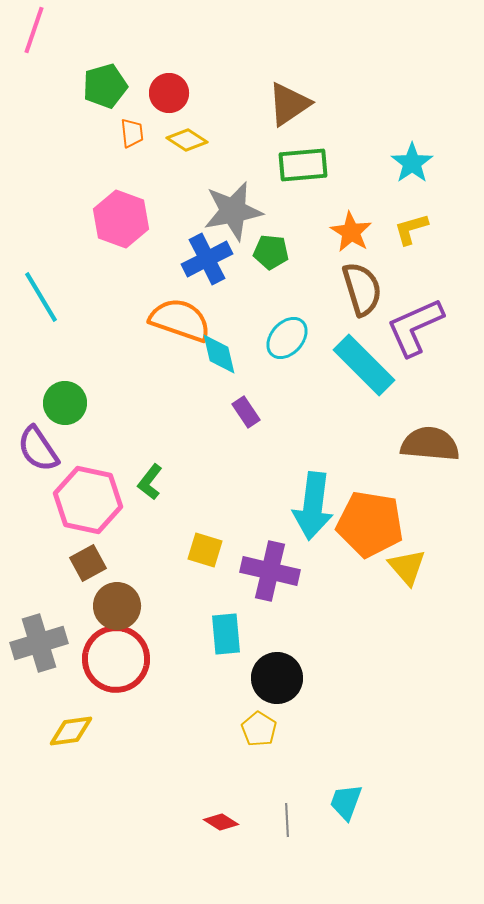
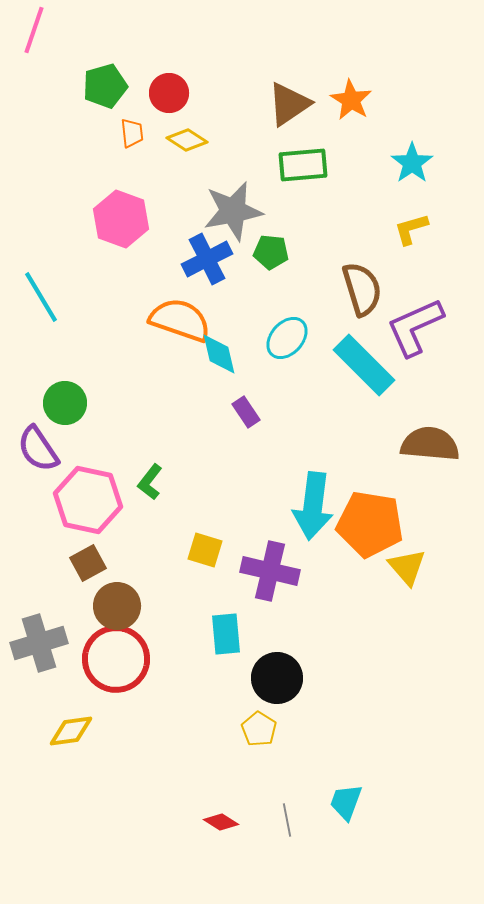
orange star at (351, 232): moved 132 px up
gray line at (287, 820): rotated 8 degrees counterclockwise
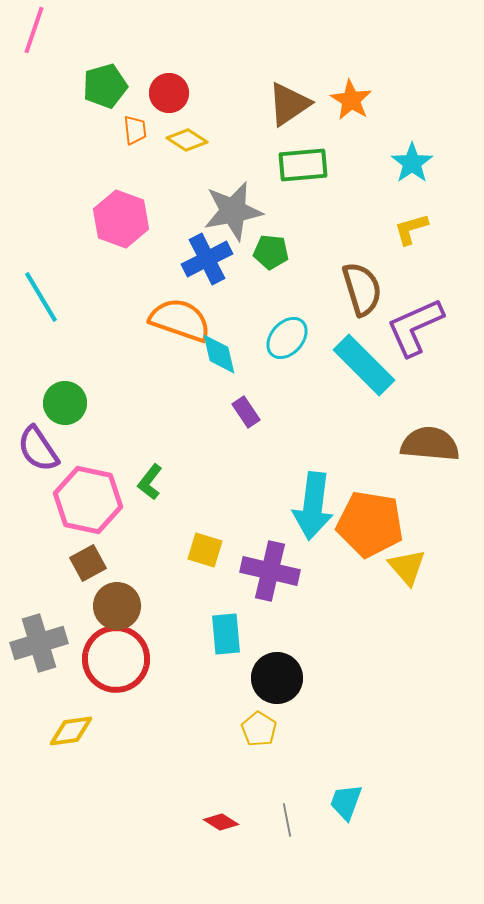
orange trapezoid at (132, 133): moved 3 px right, 3 px up
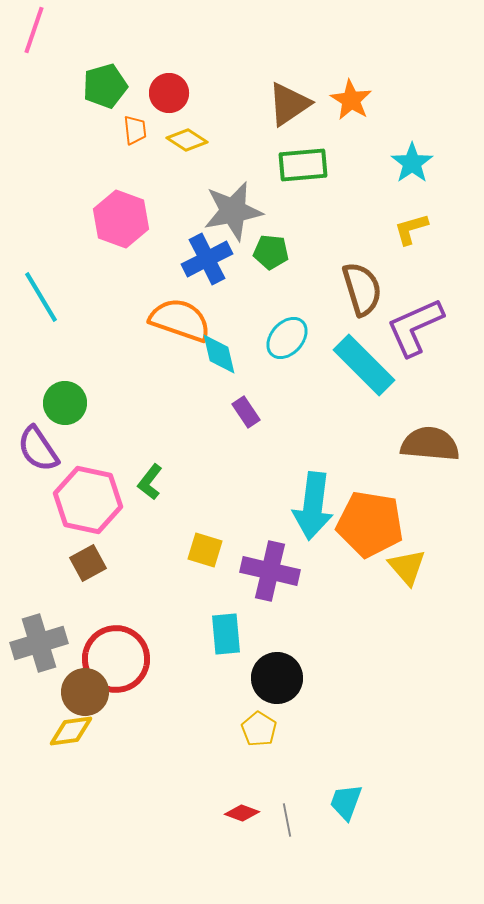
brown circle at (117, 606): moved 32 px left, 86 px down
red diamond at (221, 822): moved 21 px right, 9 px up; rotated 12 degrees counterclockwise
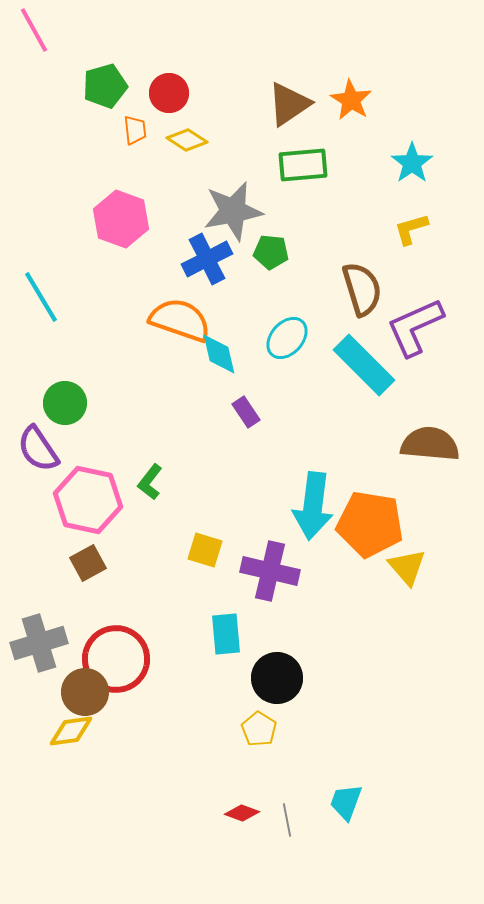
pink line at (34, 30): rotated 48 degrees counterclockwise
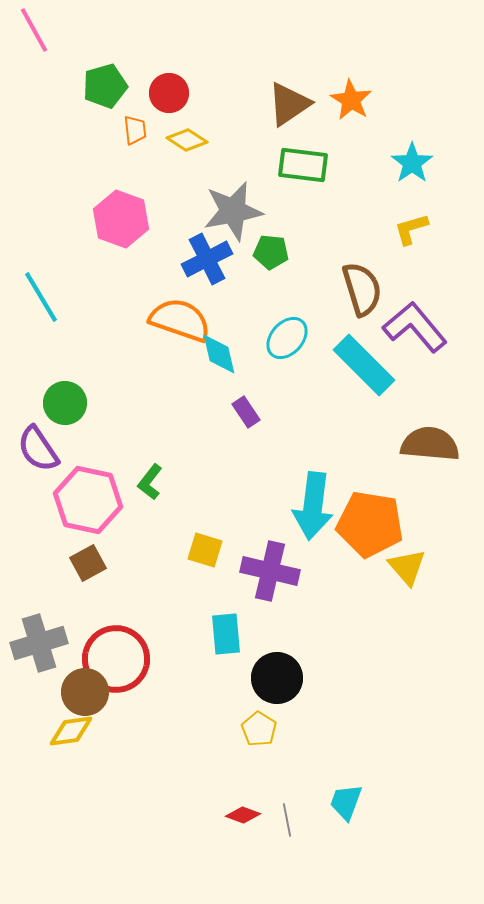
green rectangle at (303, 165): rotated 12 degrees clockwise
purple L-shape at (415, 327): rotated 74 degrees clockwise
red diamond at (242, 813): moved 1 px right, 2 px down
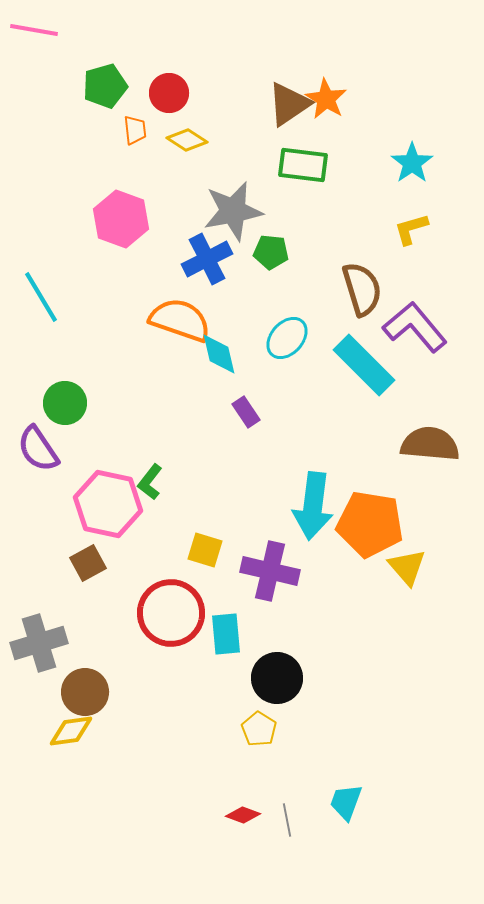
pink line at (34, 30): rotated 51 degrees counterclockwise
orange star at (351, 100): moved 25 px left, 1 px up
pink hexagon at (88, 500): moved 20 px right, 4 px down
red circle at (116, 659): moved 55 px right, 46 px up
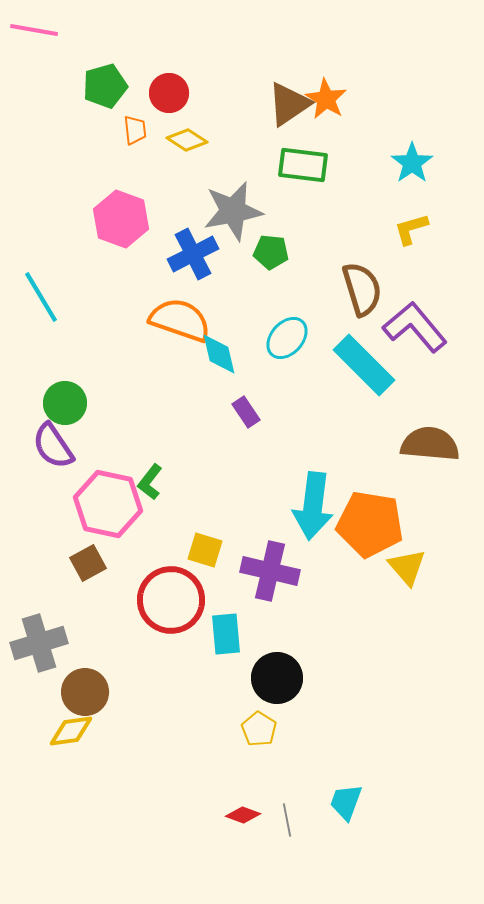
blue cross at (207, 259): moved 14 px left, 5 px up
purple semicircle at (38, 449): moved 15 px right, 3 px up
red circle at (171, 613): moved 13 px up
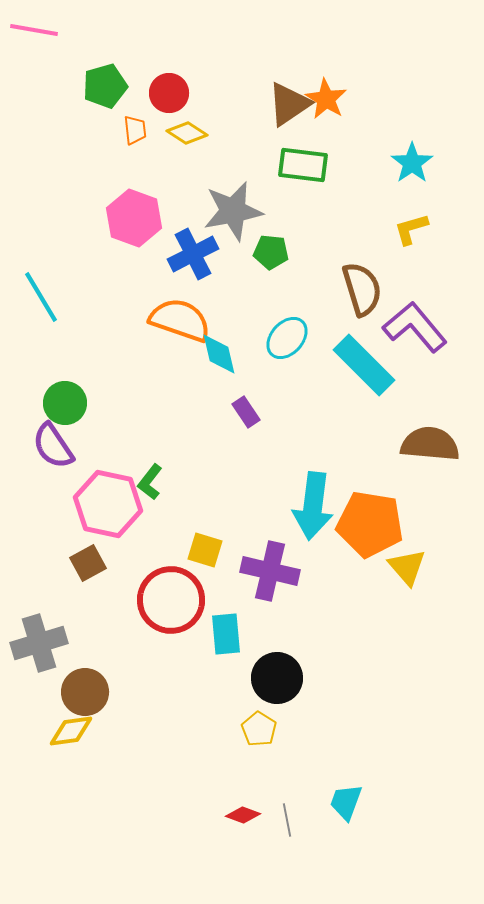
yellow diamond at (187, 140): moved 7 px up
pink hexagon at (121, 219): moved 13 px right, 1 px up
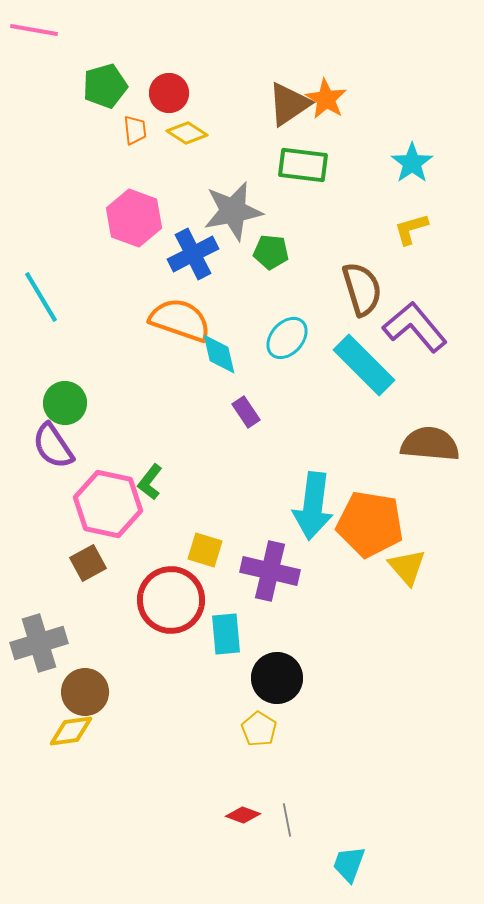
cyan trapezoid at (346, 802): moved 3 px right, 62 px down
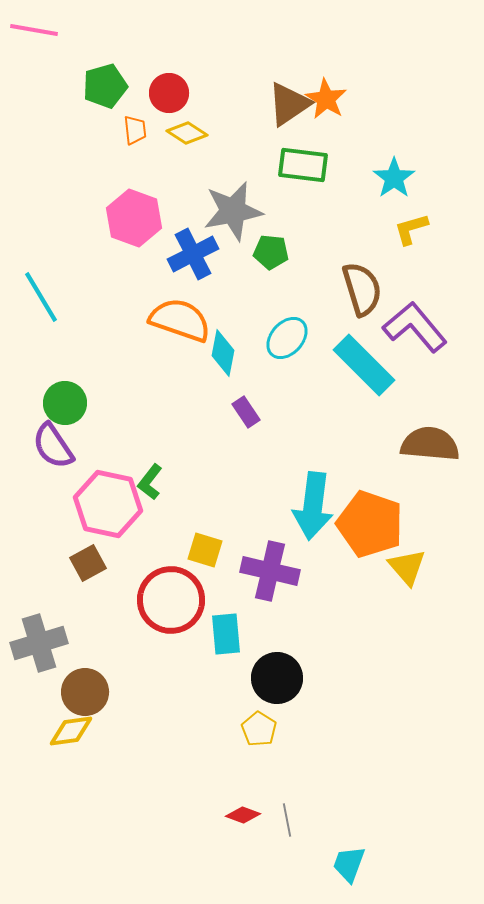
cyan star at (412, 163): moved 18 px left, 15 px down
cyan diamond at (219, 354): moved 4 px right, 1 px up; rotated 24 degrees clockwise
orange pentagon at (370, 524): rotated 10 degrees clockwise
